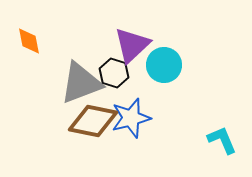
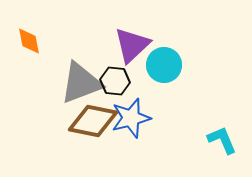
black hexagon: moved 1 px right, 8 px down; rotated 12 degrees counterclockwise
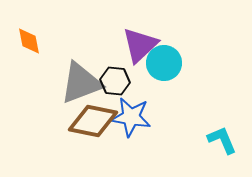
purple triangle: moved 8 px right
cyan circle: moved 2 px up
blue star: moved 1 px up; rotated 24 degrees clockwise
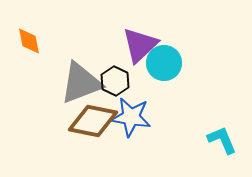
black hexagon: rotated 20 degrees clockwise
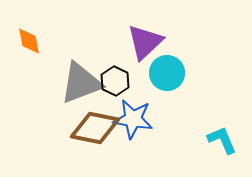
purple triangle: moved 5 px right, 3 px up
cyan circle: moved 3 px right, 10 px down
blue star: moved 2 px right, 2 px down
brown diamond: moved 2 px right, 7 px down
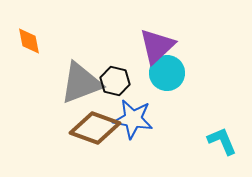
purple triangle: moved 12 px right, 4 px down
black hexagon: rotated 12 degrees counterclockwise
brown diamond: rotated 9 degrees clockwise
cyan L-shape: moved 1 px down
